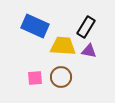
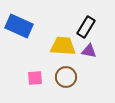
blue rectangle: moved 16 px left
brown circle: moved 5 px right
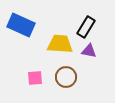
blue rectangle: moved 2 px right, 1 px up
yellow trapezoid: moved 3 px left, 2 px up
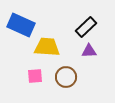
black rectangle: rotated 15 degrees clockwise
yellow trapezoid: moved 13 px left, 3 px down
purple triangle: rotated 14 degrees counterclockwise
pink square: moved 2 px up
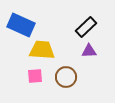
yellow trapezoid: moved 5 px left, 3 px down
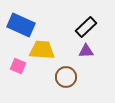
purple triangle: moved 3 px left
pink square: moved 17 px left, 10 px up; rotated 28 degrees clockwise
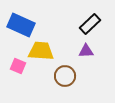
black rectangle: moved 4 px right, 3 px up
yellow trapezoid: moved 1 px left, 1 px down
brown circle: moved 1 px left, 1 px up
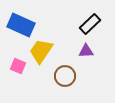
yellow trapezoid: rotated 60 degrees counterclockwise
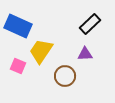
blue rectangle: moved 3 px left, 1 px down
purple triangle: moved 1 px left, 3 px down
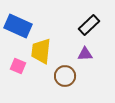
black rectangle: moved 1 px left, 1 px down
yellow trapezoid: rotated 28 degrees counterclockwise
